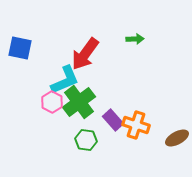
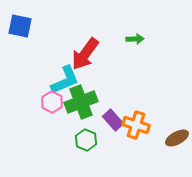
blue square: moved 22 px up
green cross: moved 2 px right; rotated 16 degrees clockwise
green hexagon: rotated 15 degrees clockwise
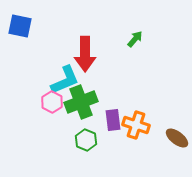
green arrow: rotated 48 degrees counterclockwise
red arrow: rotated 36 degrees counterclockwise
purple rectangle: rotated 35 degrees clockwise
brown ellipse: rotated 65 degrees clockwise
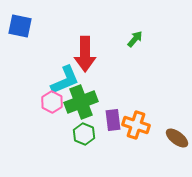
green hexagon: moved 2 px left, 6 px up
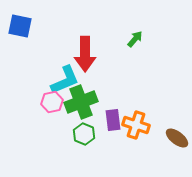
pink hexagon: rotated 20 degrees clockwise
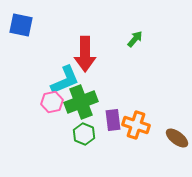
blue square: moved 1 px right, 1 px up
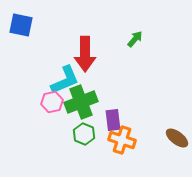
orange cross: moved 14 px left, 15 px down
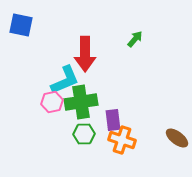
green cross: rotated 12 degrees clockwise
green hexagon: rotated 25 degrees counterclockwise
